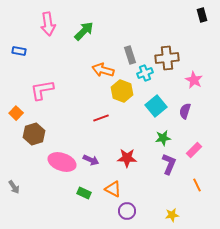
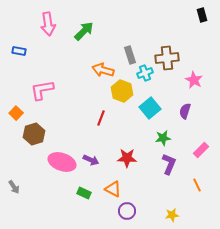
cyan square: moved 6 px left, 2 px down
red line: rotated 49 degrees counterclockwise
pink rectangle: moved 7 px right
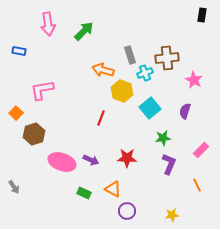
black rectangle: rotated 24 degrees clockwise
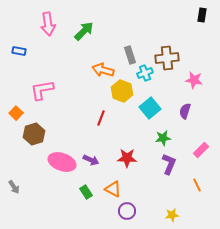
pink star: rotated 18 degrees counterclockwise
green rectangle: moved 2 px right, 1 px up; rotated 32 degrees clockwise
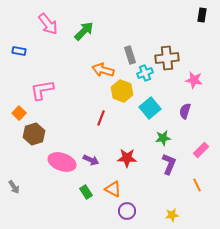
pink arrow: rotated 30 degrees counterclockwise
orange square: moved 3 px right
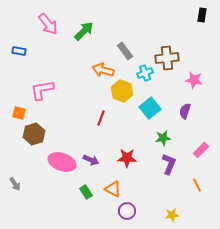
gray rectangle: moved 5 px left, 4 px up; rotated 18 degrees counterclockwise
orange square: rotated 32 degrees counterclockwise
gray arrow: moved 1 px right, 3 px up
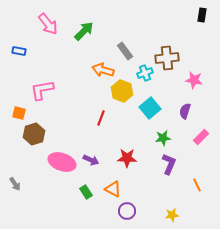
pink rectangle: moved 13 px up
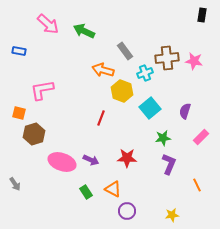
pink arrow: rotated 10 degrees counterclockwise
green arrow: rotated 110 degrees counterclockwise
pink star: moved 19 px up
